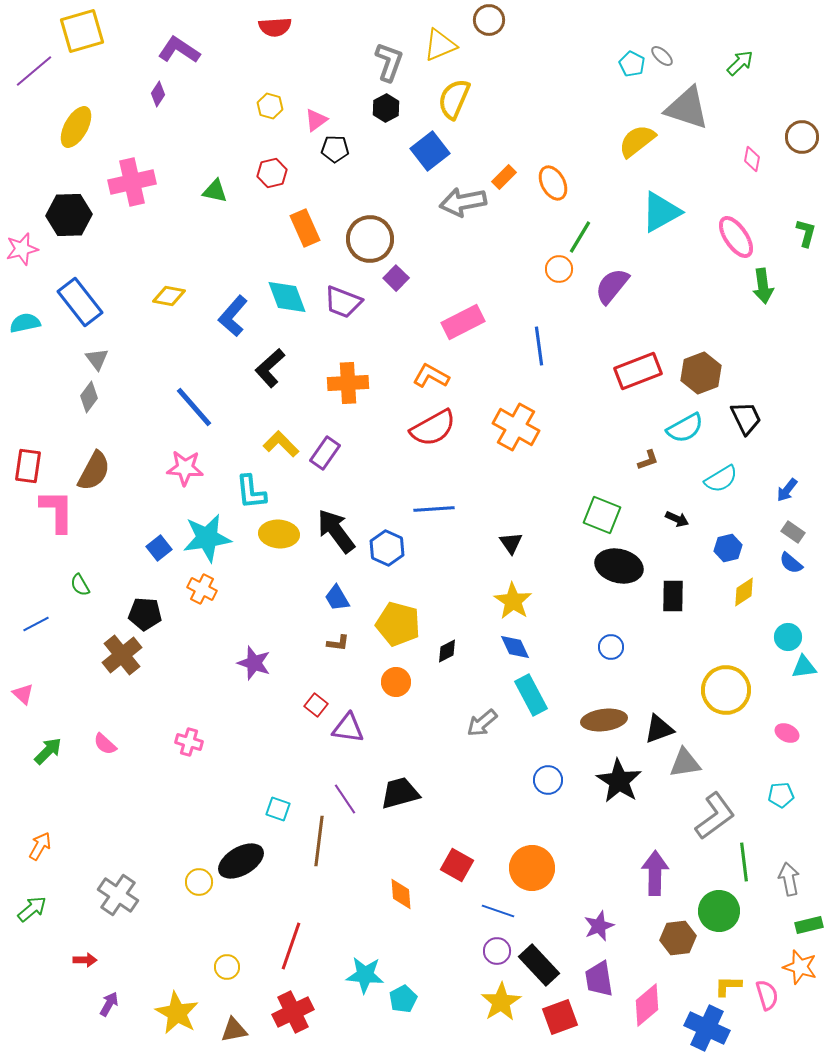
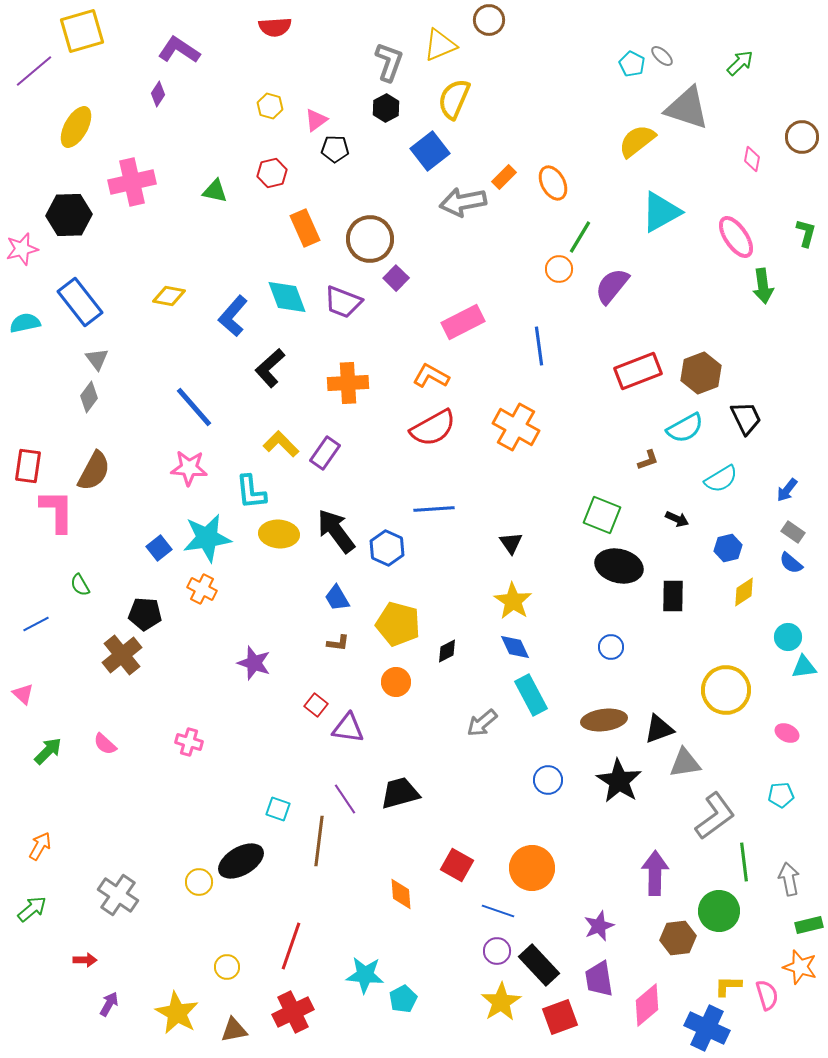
pink star at (185, 468): moved 4 px right
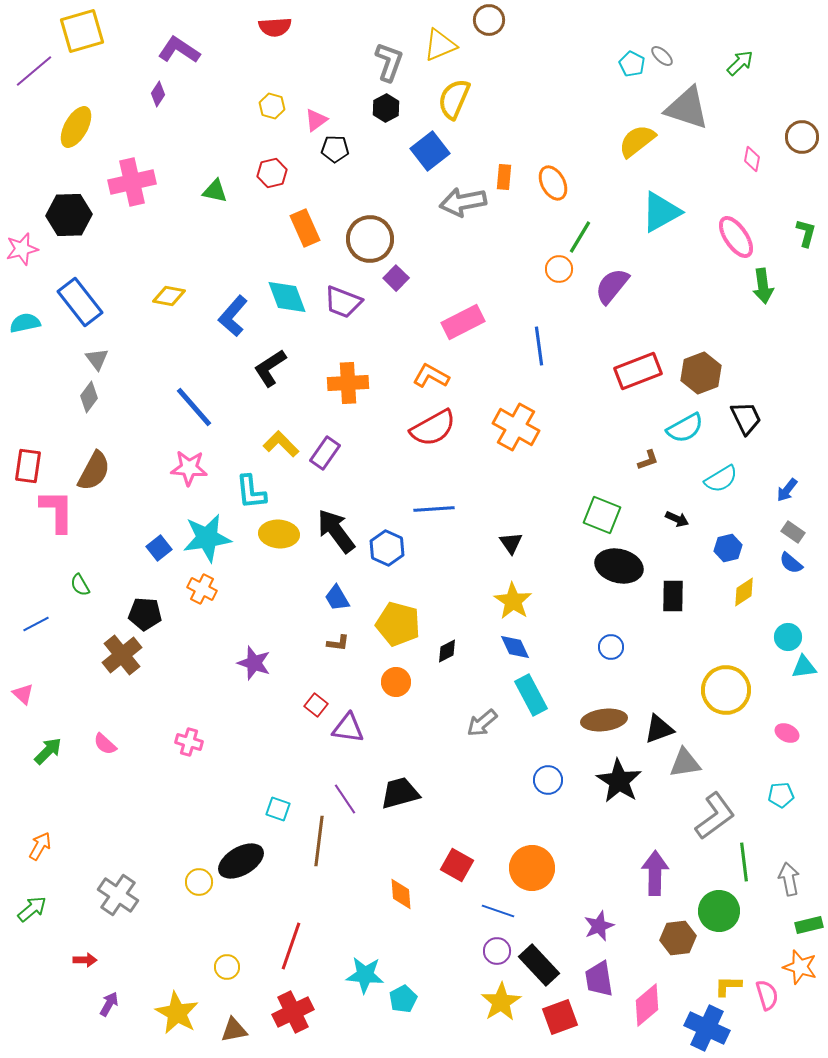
yellow hexagon at (270, 106): moved 2 px right
orange rectangle at (504, 177): rotated 40 degrees counterclockwise
black L-shape at (270, 368): rotated 9 degrees clockwise
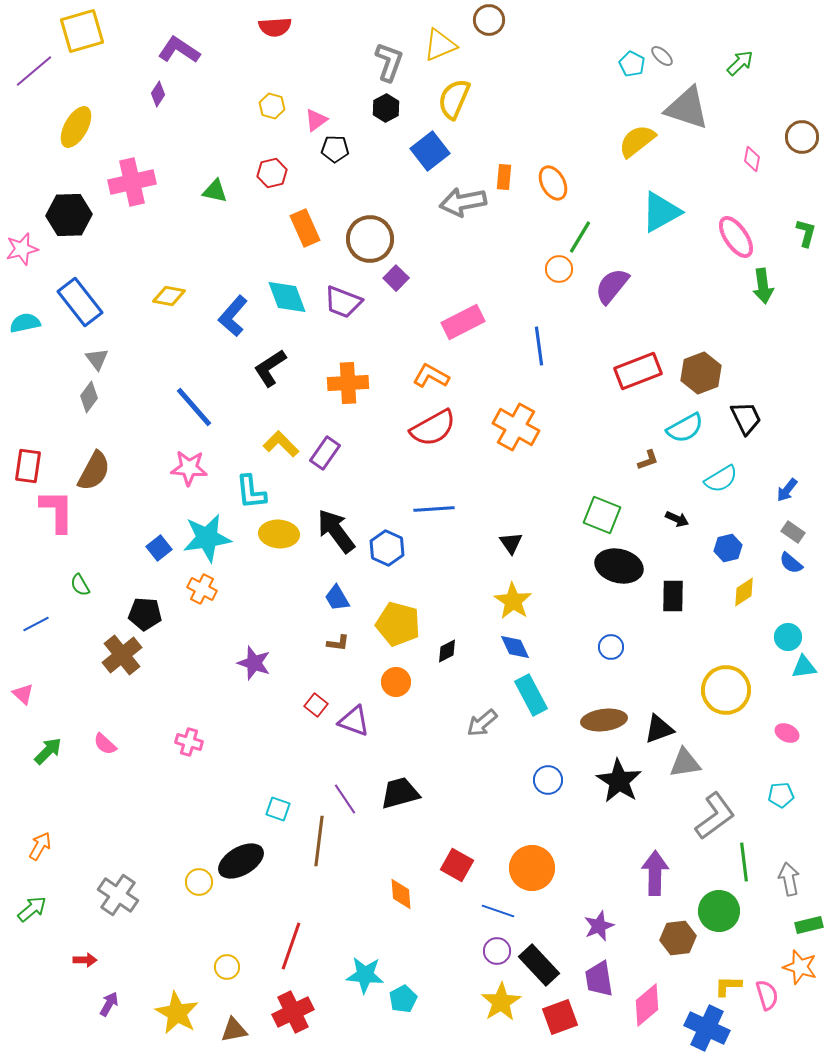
purple triangle at (348, 728): moved 6 px right, 7 px up; rotated 12 degrees clockwise
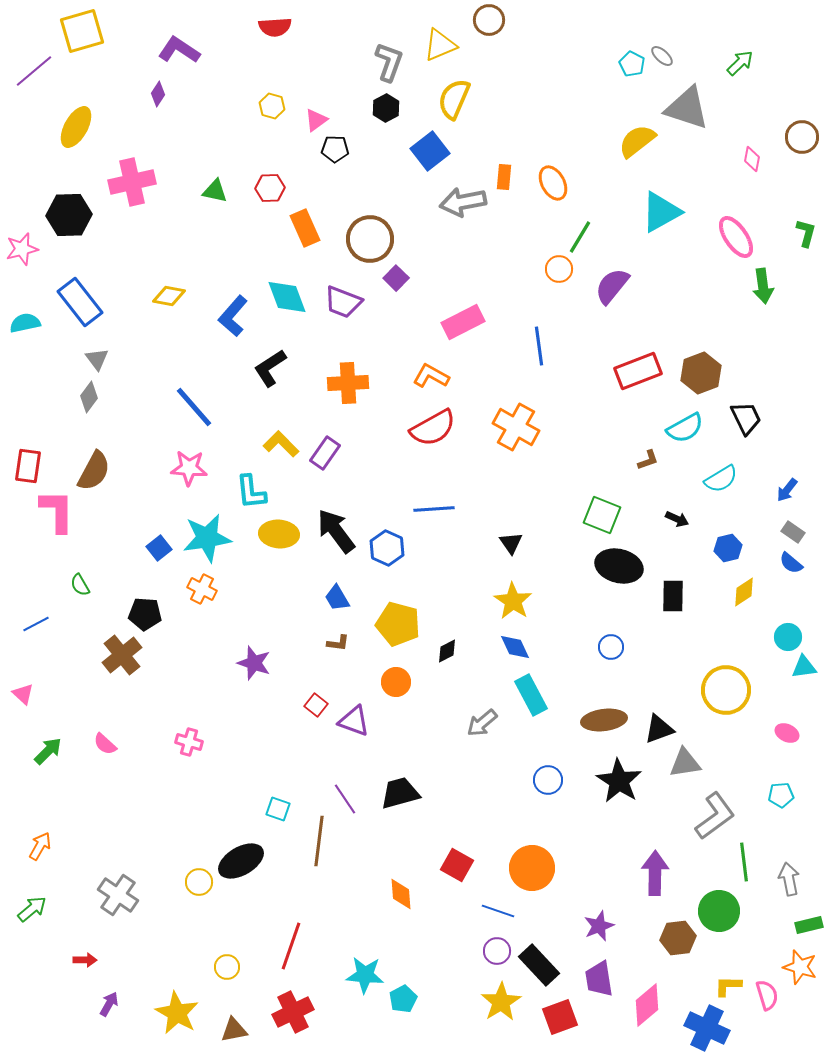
red hexagon at (272, 173): moved 2 px left, 15 px down; rotated 12 degrees clockwise
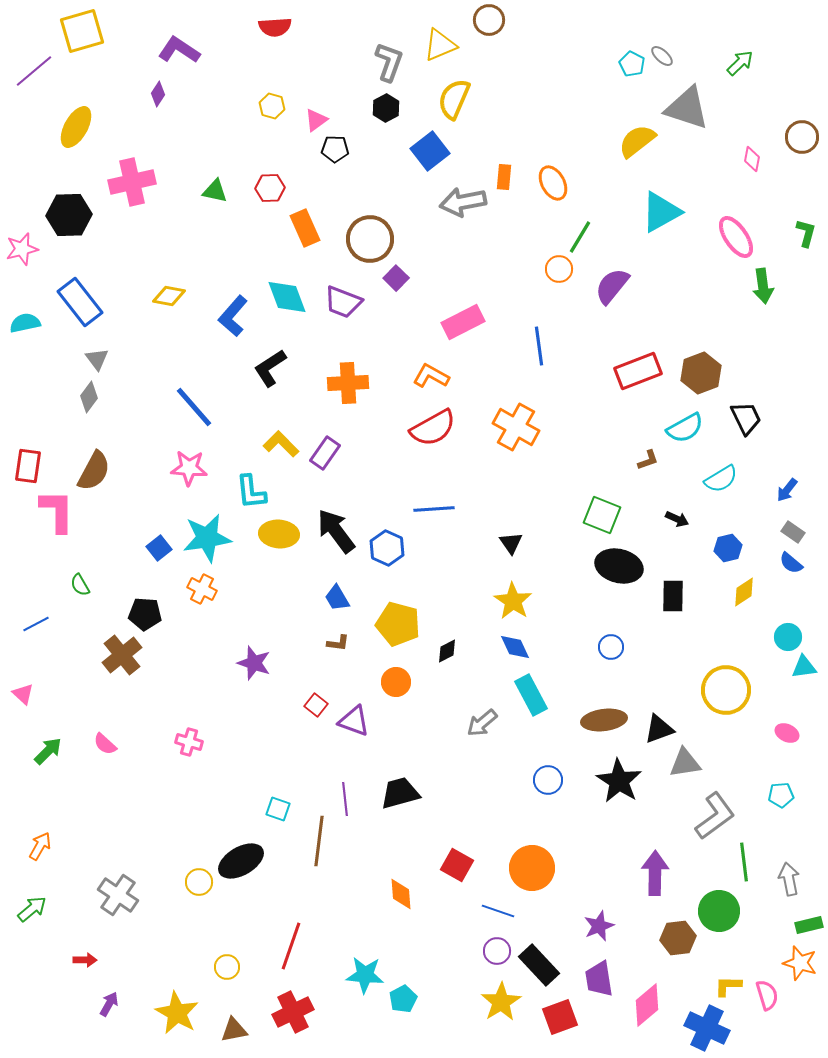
purple line at (345, 799): rotated 28 degrees clockwise
orange star at (800, 967): moved 4 px up
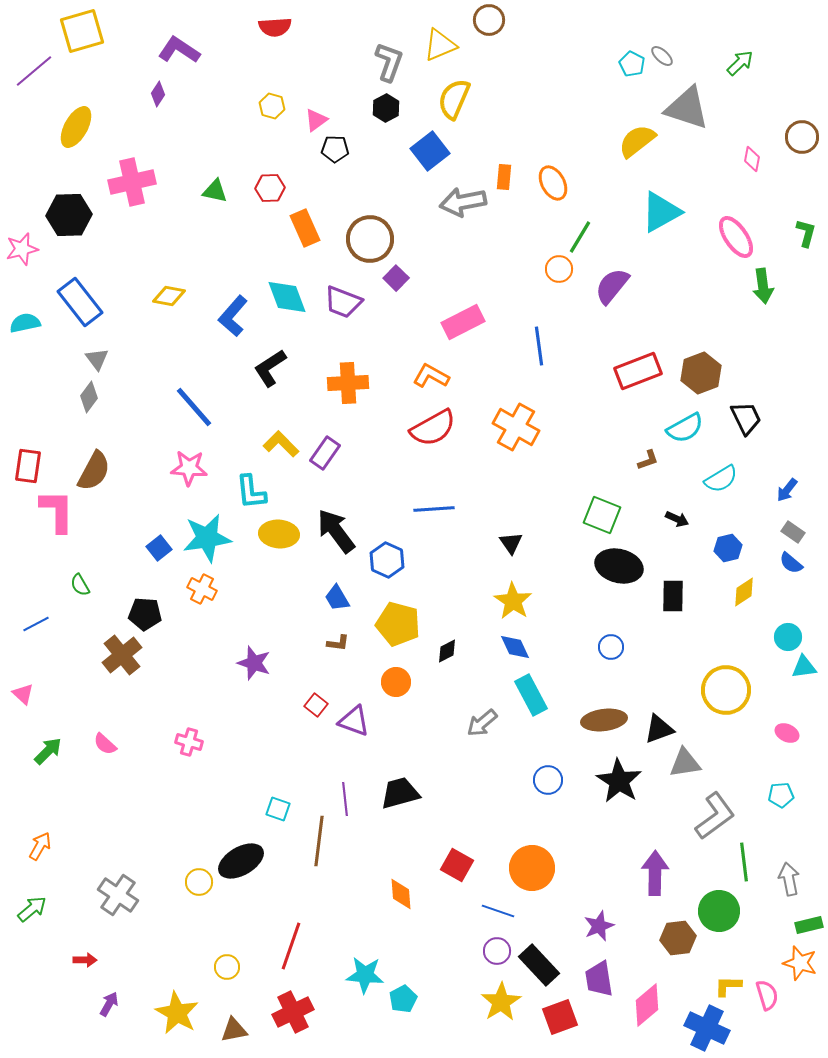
blue hexagon at (387, 548): moved 12 px down
